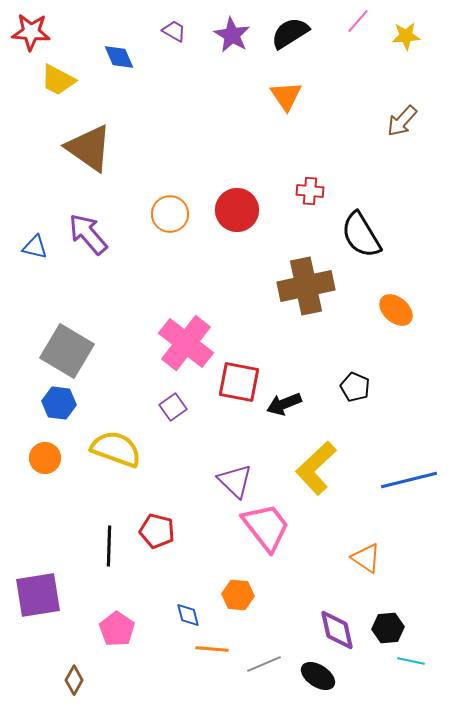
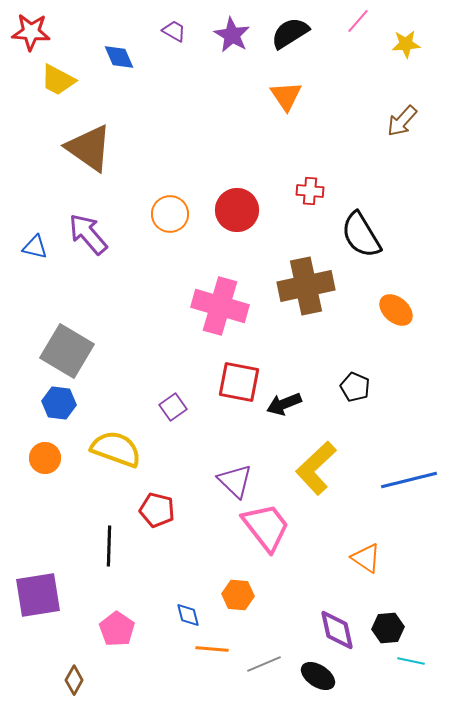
yellow star at (406, 36): moved 8 px down
pink cross at (186, 343): moved 34 px right, 37 px up; rotated 22 degrees counterclockwise
red pentagon at (157, 531): moved 21 px up
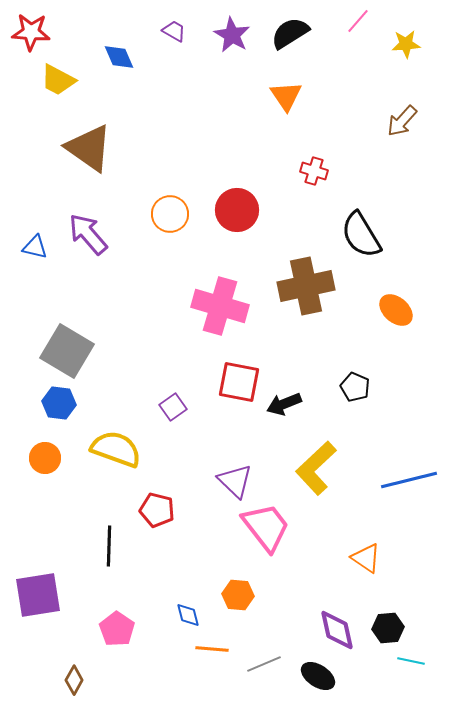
red cross at (310, 191): moved 4 px right, 20 px up; rotated 12 degrees clockwise
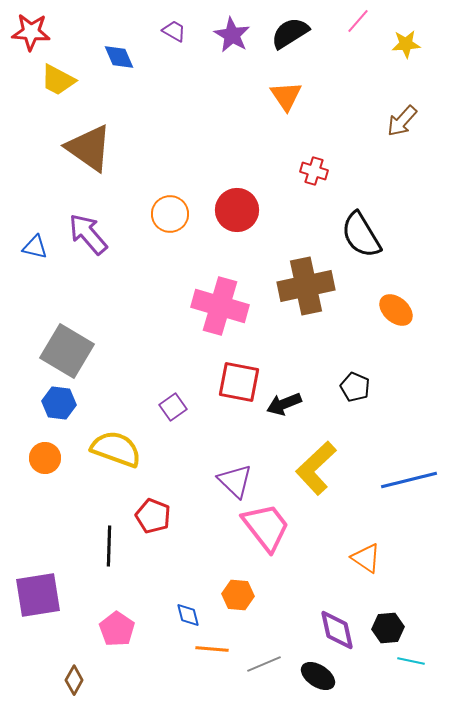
red pentagon at (157, 510): moved 4 px left, 6 px down; rotated 8 degrees clockwise
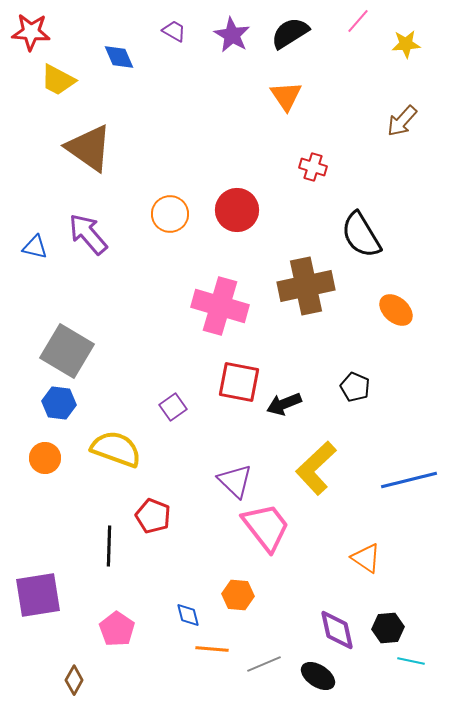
red cross at (314, 171): moved 1 px left, 4 px up
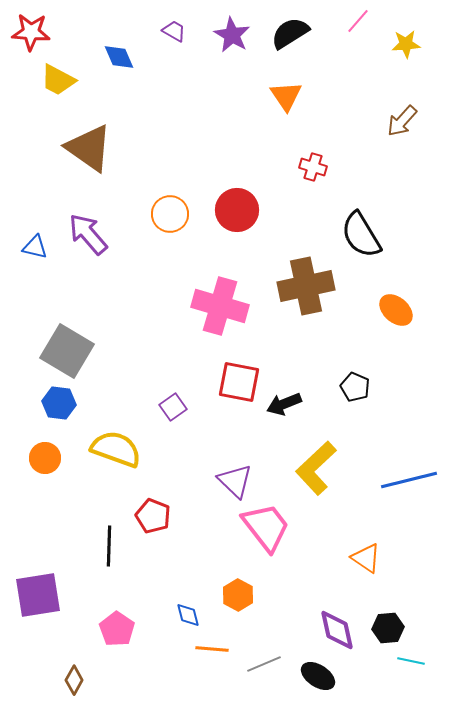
orange hexagon at (238, 595): rotated 24 degrees clockwise
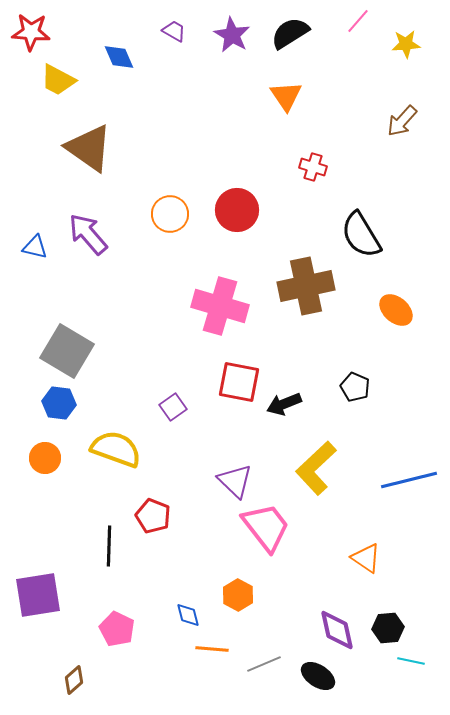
pink pentagon at (117, 629): rotated 8 degrees counterclockwise
brown diamond at (74, 680): rotated 20 degrees clockwise
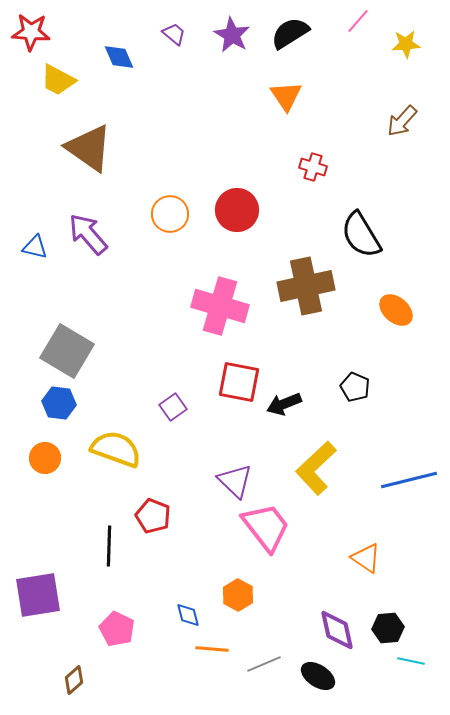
purple trapezoid at (174, 31): moved 3 px down; rotated 10 degrees clockwise
